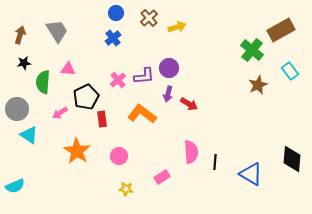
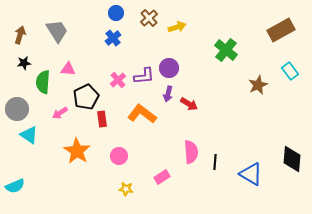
green cross: moved 26 px left
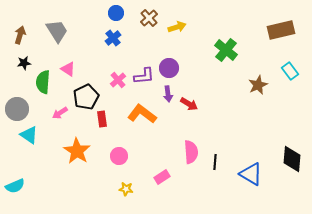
brown rectangle: rotated 16 degrees clockwise
pink triangle: rotated 28 degrees clockwise
purple arrow: rotated 21 degrees counterclockwise
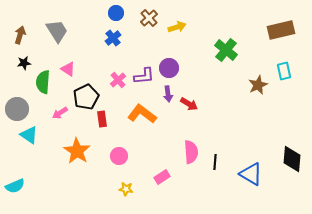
cyan rectangle: moved 6 px left; rotated 24 degrees clockwise
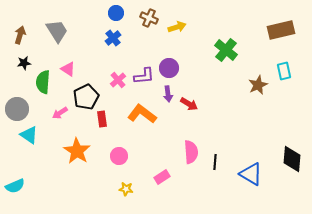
brown cross: rotated 24 degrees counterclockwise
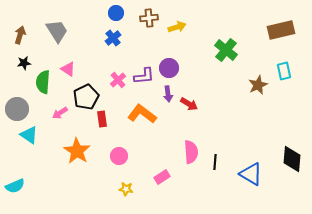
brown cross: rotated 30 degrees counterclockwise
